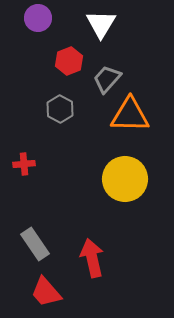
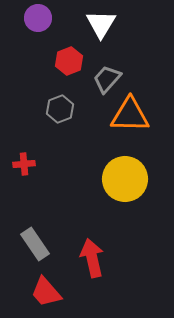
gray hexagon: rotated 12 degrees clockwise
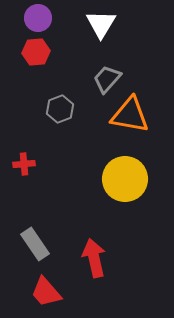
red hexagon: moved 33 px left, 9 px up; rotated 16 degrees clockwise
orange triangle: rotated 9 degrees clockwise
red arrow: moved 2 px right
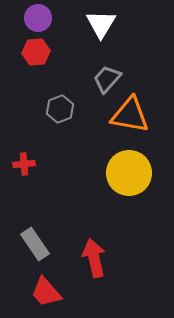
yellow circle: moved 4 px right, 6 px up
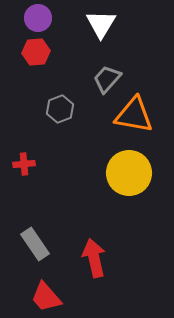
orange triangle: moved 4 px right
red trapezoid: moved 5 px down
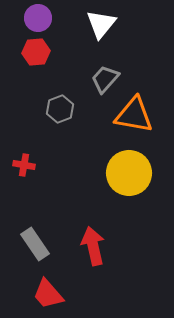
white triangle: rotated 8 degrees clockwise
gray trapezoid: moved 2 px left
red cross: moved 1 px down; rotated 15 degrees clockwise
red arrow: moved 1 px left, 12 px up
red trapezoid: moved 2 px right, 3 px up
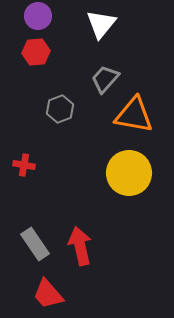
purple circle: moved 2 px up
red arrow: moved 13 px left
